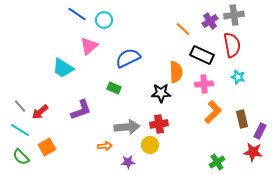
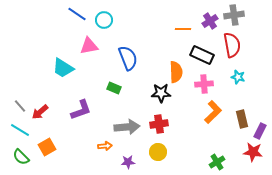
orange line: rotated 42 degrees counterclockwise
pink triangle: rotated 30 degrees clockwise
blue semicircle: rotated 95 degrees clockwise
yellow circle: moved 8 px right, 7 px down
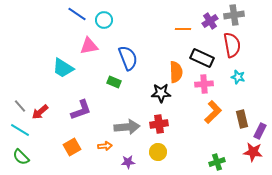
black rectangle: moved 3 px down
green rectangle: moved 6 px up
orange square: moved 25 px right
green cross: rotated 14 degrees clockwise
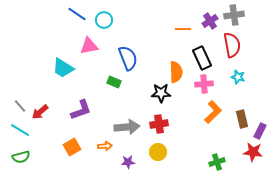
black rectangle: rotated 40 degrees clockwise
green semicircle: rotated 60 degrees counterclockwise
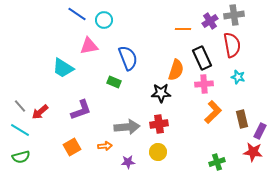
orange semicircle: moved 2 px up; rotated 20 degrees clockwise
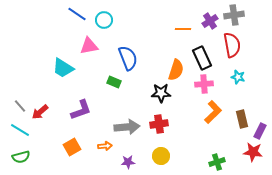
yellow circle: moved 3 px right, 4 px down
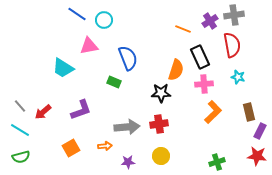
orange line: rotated 21 degrees clockwise
black rectangle: moved 2 px left, 1 px up
red arrow: moved 3 px right
brown rectangle: moved 7 px right, 7 px up
orange square: moved 1 px left, 1 px down
red star: moved 4 px right, 4 px down
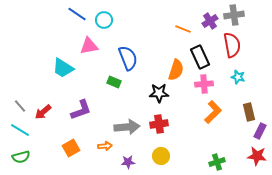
black star: moved 2 px left
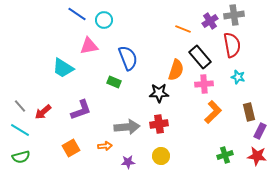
black rectangle: rotated 15 degrees counterclockwise
green cross: moved 8 px right, 7 px up
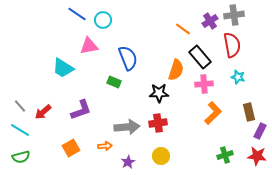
cyan circle: moved 1 px left
orange line: rotated 14 degrees clockwise
orange L-shape: moved 1 px down
red cross: moved 1 px left, 1 px up
purple star: rotated 24 degrees counterclockwise
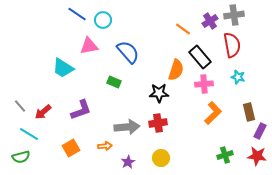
blue semicircle: moved 6 px up; rotated 20 degrees counterclockwise
cyan line: moved 9 px right, 4 px down
yellow circle: moved 2 px down
